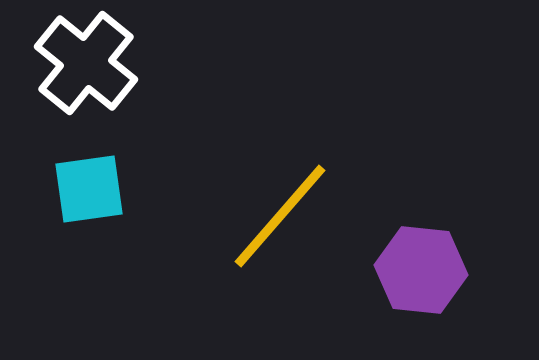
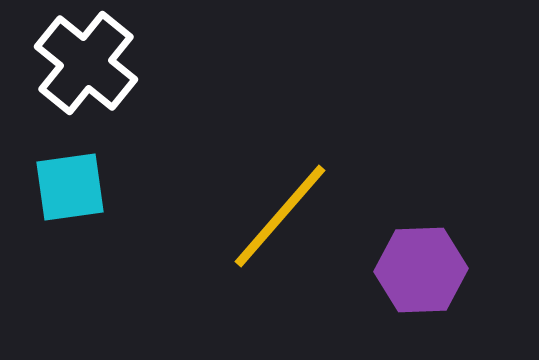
cyan square: moved 19 px left, 2 px up
purple hexagon: rotated 8 degrees counterclockwise
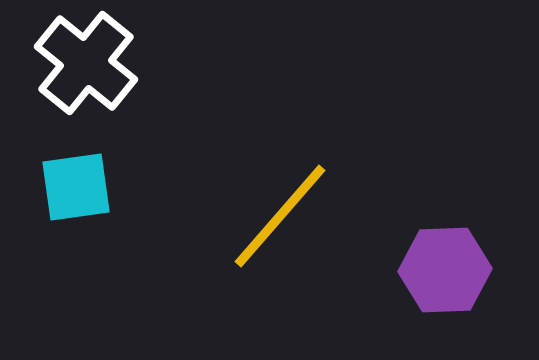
cyan square: moved 6 px right
purple hexagon: moved 24 px right
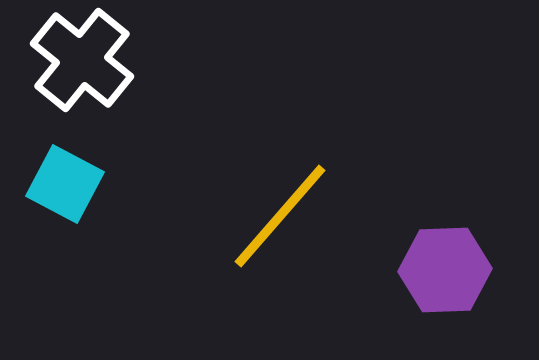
white cross: moved 4 px left, 3 px up
cyan square: moved 11 px left, 3 px up; rotated 36 degrees clockwise
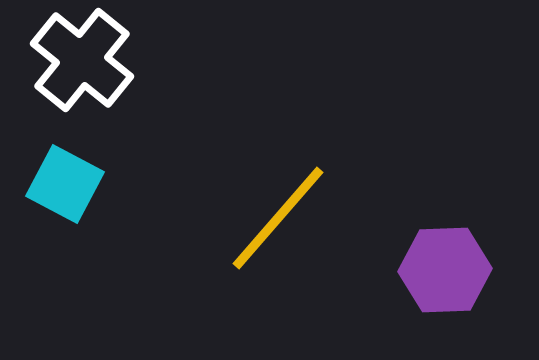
yellow line: moved 2 px left, 2 px down
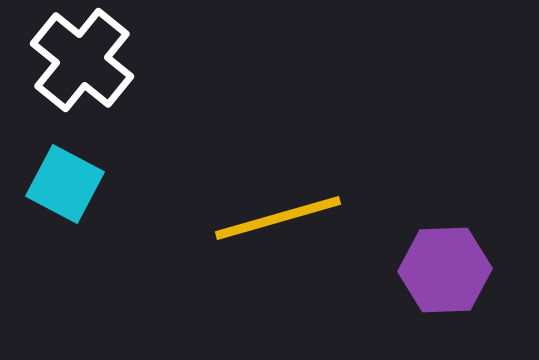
yellow line: rotated 33 degrees clockwise
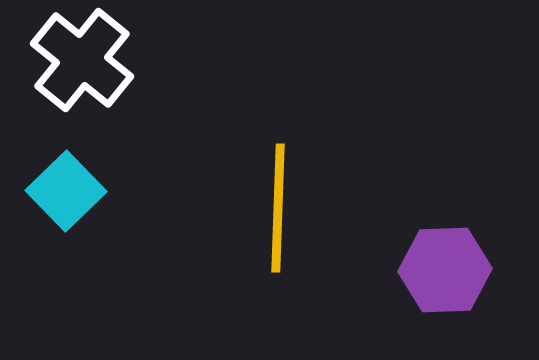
cyan square: moved 1 px right, 7 px down; rotated 18 degrees clockwise
yellow line: moved 10 px up; rotated 72 degrees counterclockwise
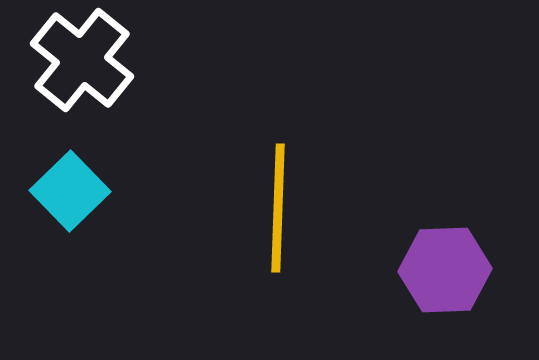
cyan square: moved 4 px right
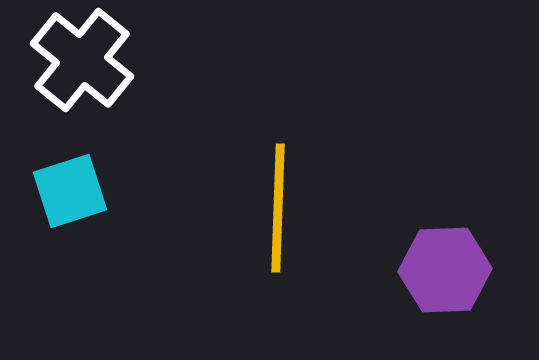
cyan square: rotated 26 degrees clockwise
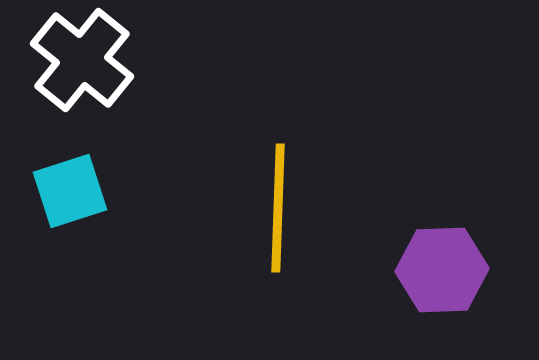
purple hexagon: moved 3 px left
